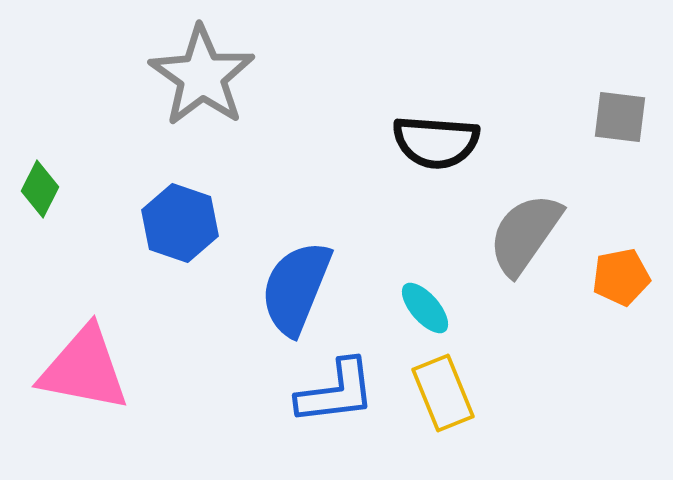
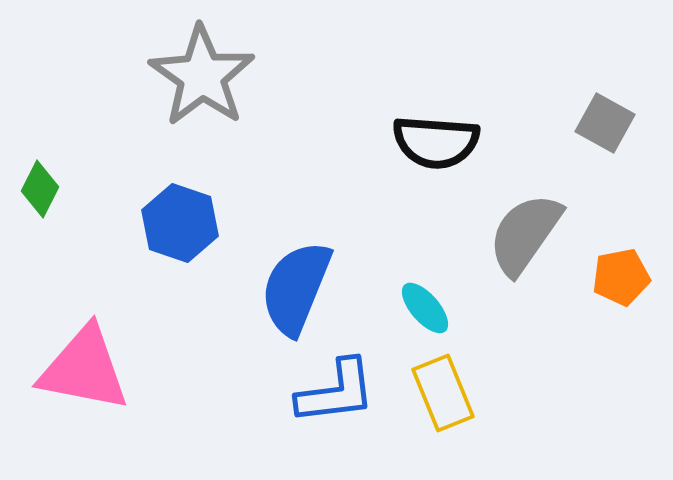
gray square: moved 15 px left, 6 px down; rotated 22 degrees clockwise
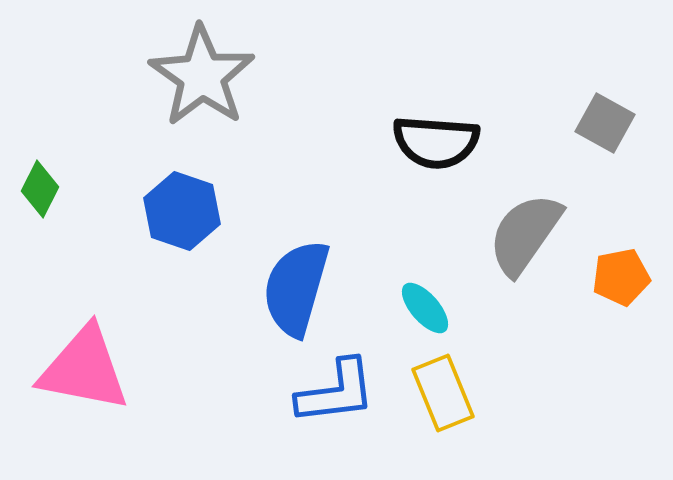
blue hexagon: moved 2 px right, 12 px up
blue semicircle: rotated 6 degrees counterclockwise
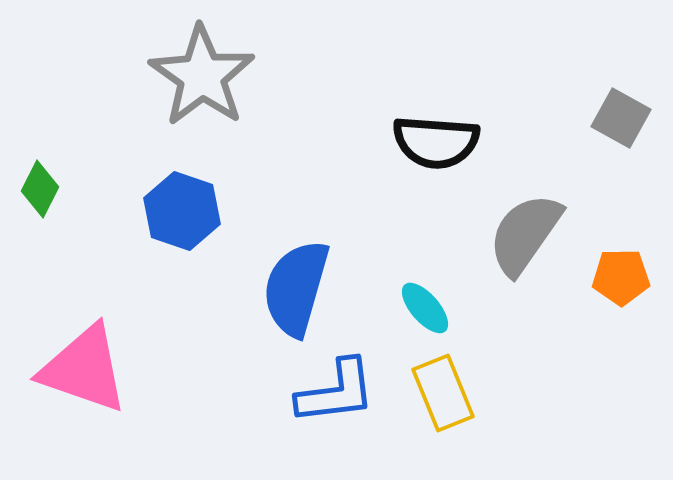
gray square: moved 16 px right, 5 px up
orange pentagon: rotated 10 degrees clockwise
pink triangle: rotated 8 degrees clockwise
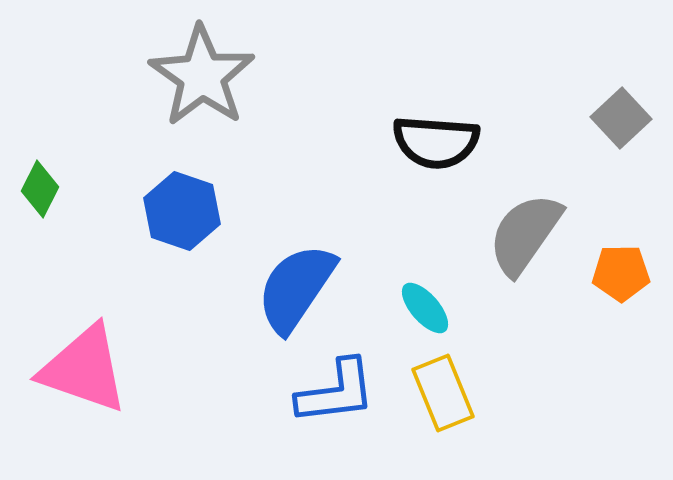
gray square: rotated 18 degrees clockwise
orange pentagon: moved 4 px up
blue semicircle: rotated 18 degrees clockwise
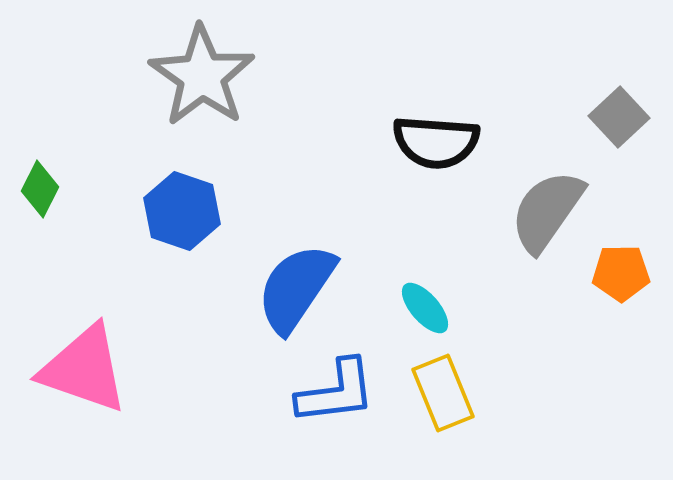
gray square: moved 2 px left, 1 px up
gray semicircle: moved 22 px right, 23 px up
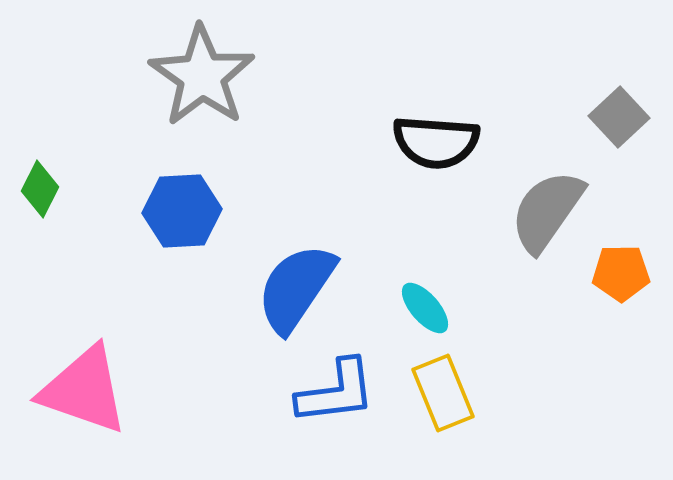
blue hexagon: rotated 22 degrees counterclockwise
pink triangle: moved 21 px down
